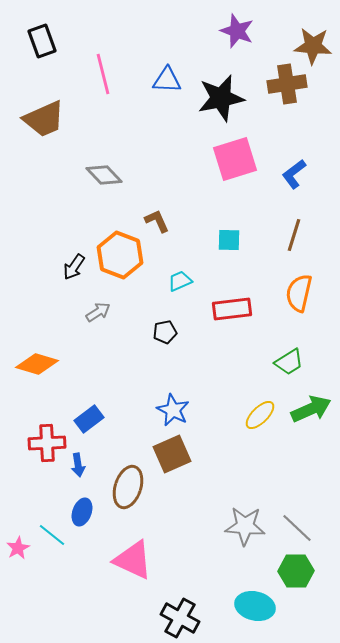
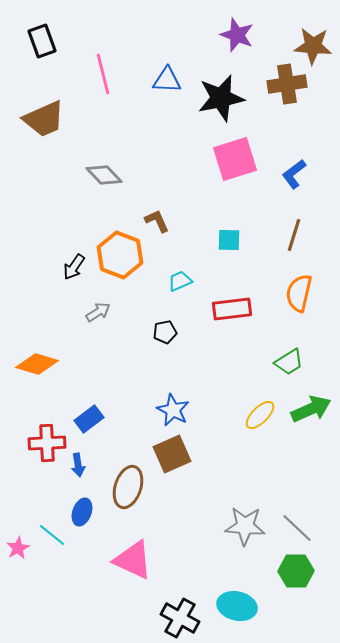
purple star: moved 4 px down
cyan ellipse: moved 18 px left
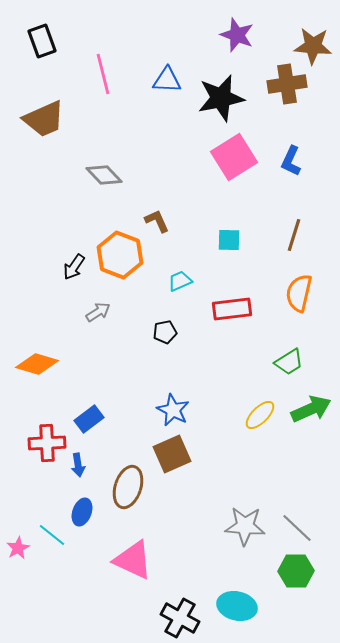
pink square: moved 1 px left, 2 px up; rotated 15 degrees counterclockwise
blue L-shape: moved 3 px left, 13 px up; rotated 28 degrees counterclockwise
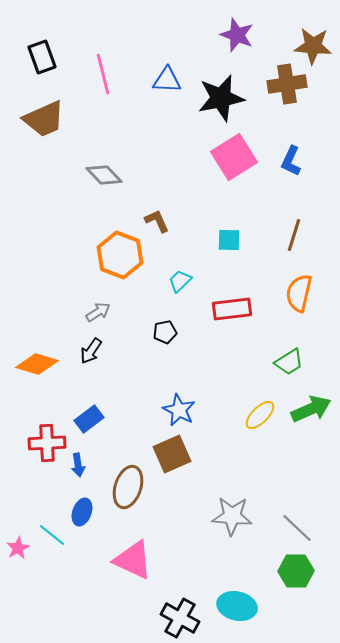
black rectangle: moved 16 px down
black arrow: moved 17 px right, 84 px down
cyan trapezoid: rotated 20 degrees counterclockwise
blue star: moved 6 px right
gray star: moved 13 px left, 10 px up
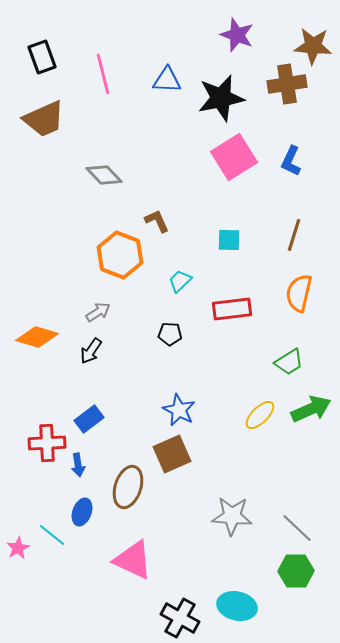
black pentagon: moved 5 px right, 2 px down; rotated 15 degrees clockwise
orange diamond: moved 27 px up
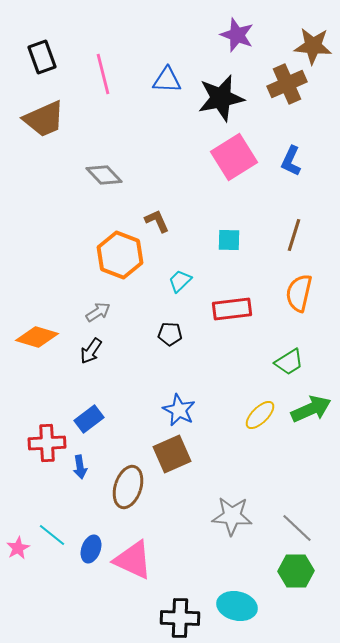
brown cross: rotated 15 degrees counterclockwise
blue arrow: moved 2 px right, 2 px down
blue ellipse: moved 9 px right, 37 px down
black cross: rotated 27 degrees counterclockwise
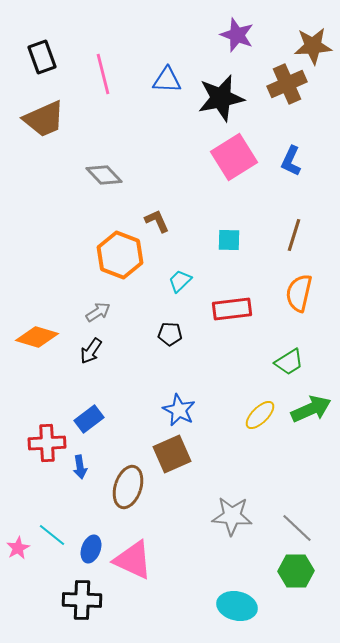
brown star: rotated 9 degrees counterclockwise
black cross: moved 98 px left, 18 px up
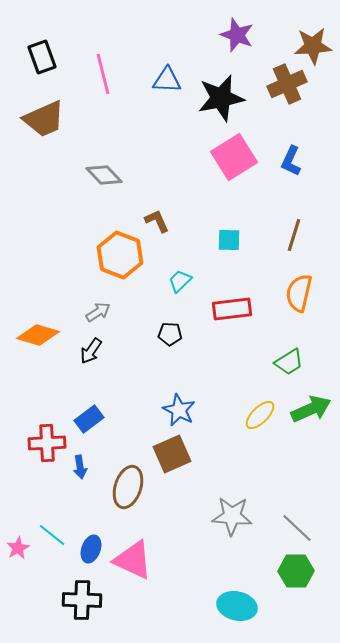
orange diamond: moved 1 px right, 2 px up
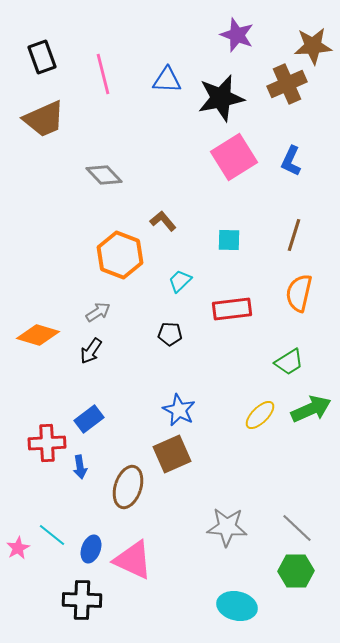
brown L-shape: moved 6 px right; rotated 16 degrees counterclockwise
gray star: moved 5 px left, 11 px down
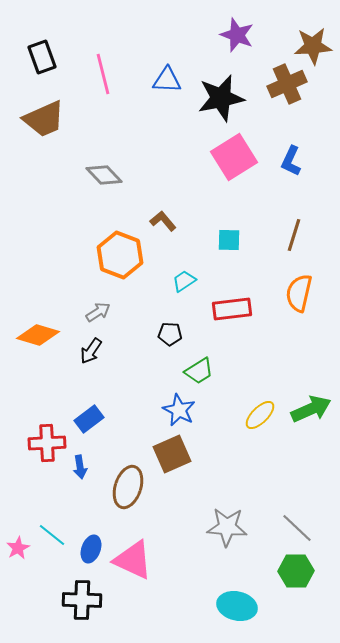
cyan trapezoid: moved 4 px right; rotated 10 degrees clockwise
green trapezoid: moved 90 px left, 9 px down
